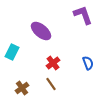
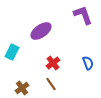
purple ellipse: rotated 75 degrees counterclockwise
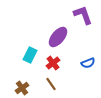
purple ellipse: moved 17 px right, 6 px down; rotated 15 degrees counterclockwise
cyan rectangle: moved 18 px right, 3 px down
blue semicircle: rotated 88 degrees clockwise
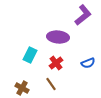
purple L-shape: rotated 70 degrees clockwise
purple ellipse: rotated 55 degrees clockwise
red cross: moved 3 px right
brown cross: rotated 24 degrees counterclockwise
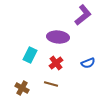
brown line: rotated 40 degrees counterclockwise
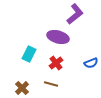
purple L-shape: moved 8 px left, 1 px up
purple ellipse: rotated 10 degrees clockwise
cyan rectangle: moved 1 px left, 1 px up
blue semicircle: moved 3 px right
brown cross: rotated 16 degrees clockwise
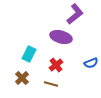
purple ellipse: moved 3 px right
red cross: moved 2 px down
brown cross: moved 10 px up
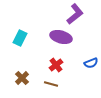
cyan rectangle: moved 9 px left, 16 px up
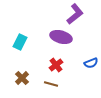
cyan rectangle: moved 4 px down
